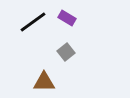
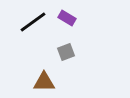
gray square: rotated 18 degrees clockwise
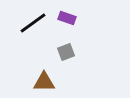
purple rectangle: rotated 12 degrees counterclockwise
black line: moved 1 px down
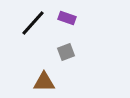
black line: rotated 12 degrees counterclockwise
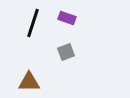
black line: rotated 24 degrees counterclockwise
brown triangle: moved 15 px left
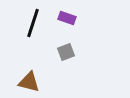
brown triangle: rotated 15 degrees clockwise
